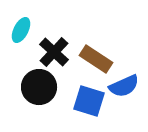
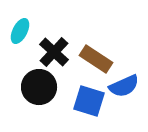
cyan ellipse: moved 1 px left, 1 px down
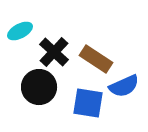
cyan ellipse: rotated 35 degrees clockwise
blue square: moved 1 px left, 2 px down; rotated 8 degrees counterclockwise
